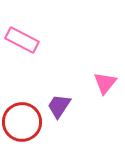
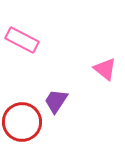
pink triangle: moved 14 px up; rotated 30 degrees counterclockwise
purple trapezoid: moved 3 px left, 5 px up
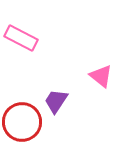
pink rectangle: moved 1 px left, 2 px up
pink triangle: moved 4 px left, 7 px down
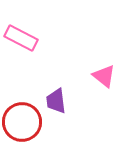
pink triangle: moved 3 px right
purple trapezoid: rotated 40 degrees counterclockwise
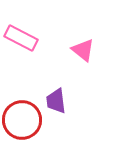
pink triangle: moved 21 px left, 26 px up
red circle: moved 2 px up
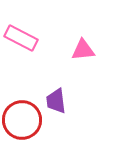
pink triangle: rotated 45 degrees counterclockwise
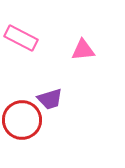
purple trapezoid: moved 6 px left, 2 px up; rotated 100 degrees counterclockwise
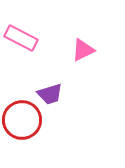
pink triangle: rotated 20 degrees counterclockwise
purple trapezoid: moved 5 px up
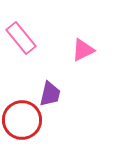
pink rectangle: rotated 24 degrees clockwise
purple trapezoid: rotated 60 degrees counterclockwise
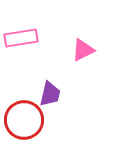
pink rectangle: rotated 60 degrees counterclockwise
red circle: moved 2 px right
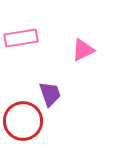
purple trapezoid: rotated 32 degrees counterclockwise
red circle: moved 1 px left, 1 px down
